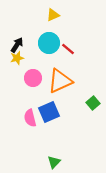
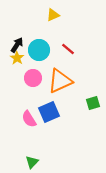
cyan circle: moved 10 px left, 7 px down
yellow star: rotated 24 degrees counterclockwise
green square: rotated 24 degrees clockwise
pink semicircle: moved 1 px left, 1 px down; rotated 18 degrees counterclockwise
green triangle: moved 22 px left
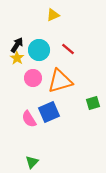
orange triangle: rotated 8 degrees clockwise
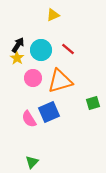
black arrow: moved 1 px right
cyan circle: moved 2 px right
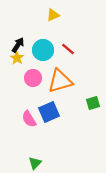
cyan circle: moved 2 px right
green triangle: moved 3 px right, 1 px down
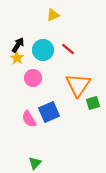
orange triangle: moved 18 px right, 4 px down; rotated 40 degrees counterclockwise
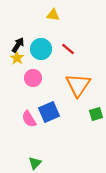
yellow triangle: rotated 32 degrees clockwise
cyan circle: moved 2 px left, 1 px up
green square: moved 3 px right, 11 px down
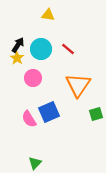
yellow triangle: moved 5 px left
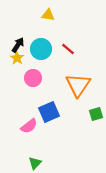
pink semicircle: moved 7 px down; rotated 96 degrees counterclockwise
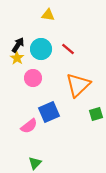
orange triangle: rotated 12 degrees clockwise
